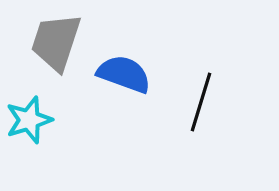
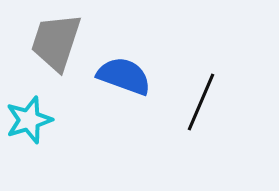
blue semicircle: moved 2 px down
black line: rotated 6 degrees clockwise
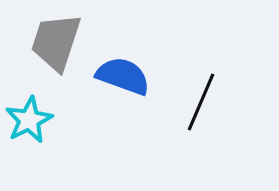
blue semicircle: moved 1 px left
cyan star: rotated 9 degrees counterclockwise
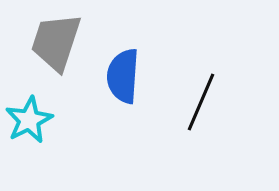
blue semicircle: rotated 106 degrees counterclockwise
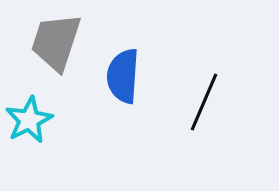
black line: moved 3 px right
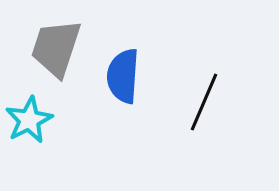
gray trapezoid: moved 6 px down
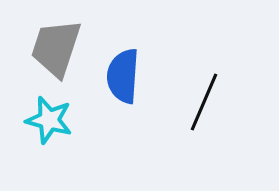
cyan star: moved 20 px right; rotated 30 degrees counterclockwise
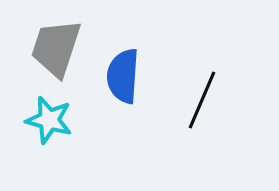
black line: moved 2 px left, 2 px up
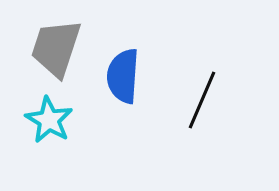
cyan star: rotated 15 degrees clockwise
